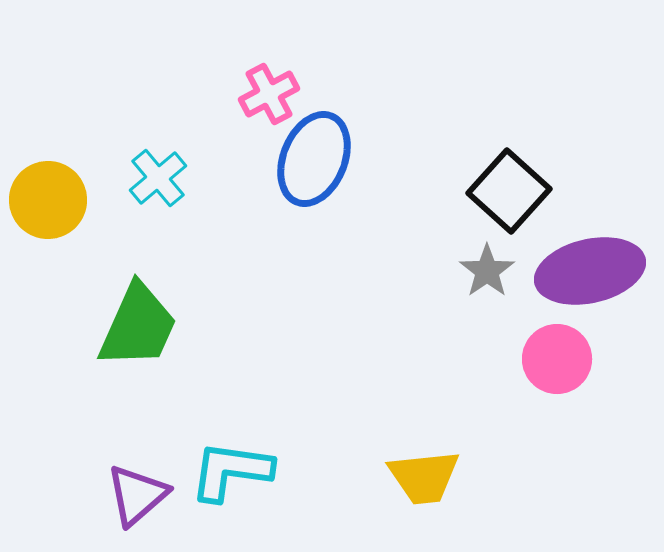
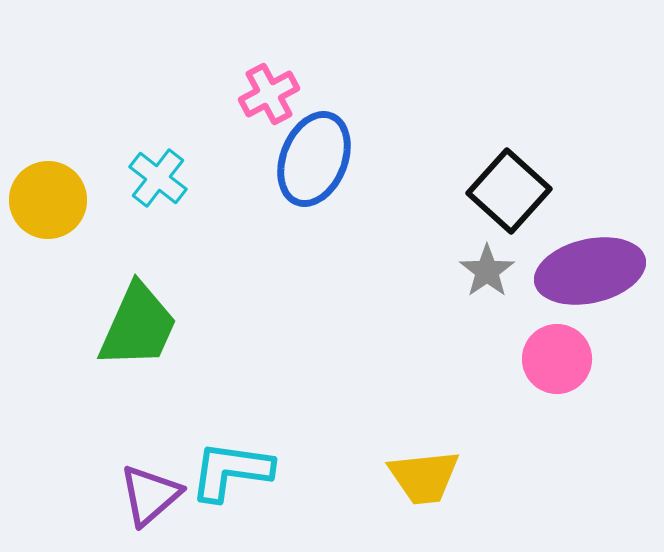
cyan cross: rotated 12 degrees counterclockwise
purple triangle: moved 13 px right
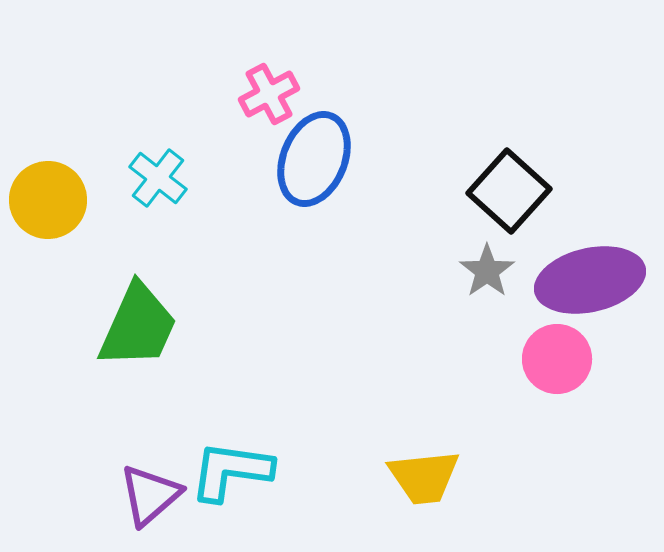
purple ellipse: moved 9 px down
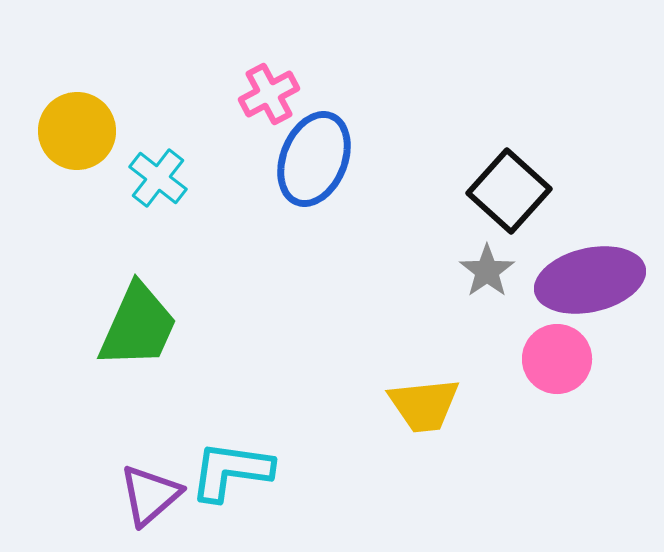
yellow circle: moved 29 px right, 69 px up
yellow trapezoid: moved 72 px up
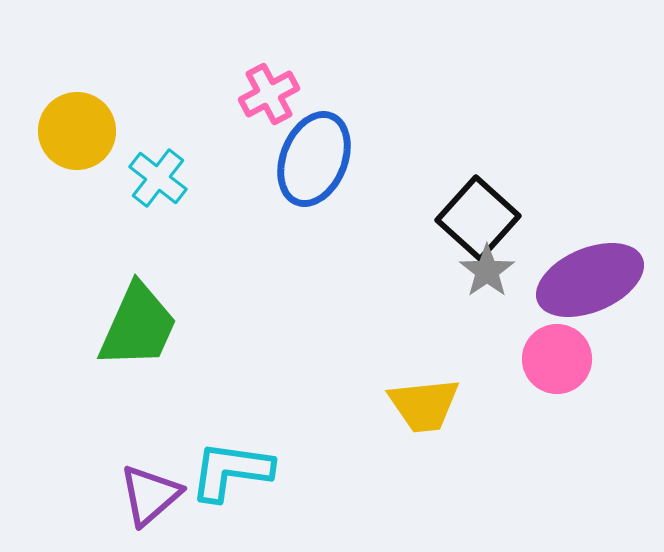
black square: moved 31 px left, 27 px down
purple ellipse: rotated 10 degrees counterclockwise
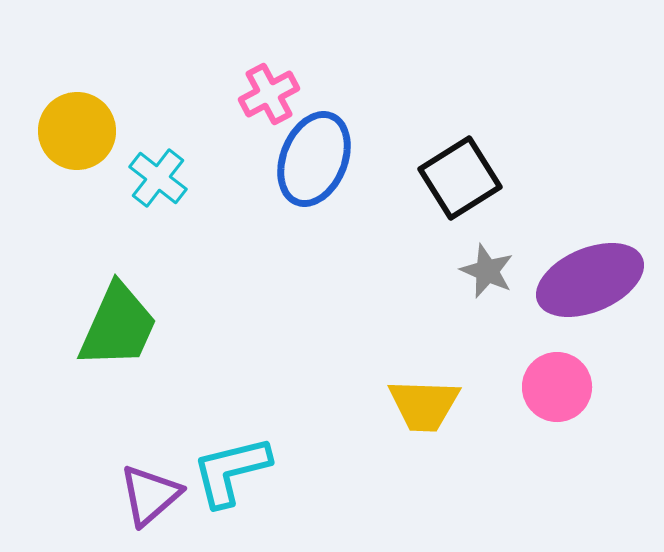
black square: moved 18 px left, 40 px up; rotated 16 degrees clockwise
gray star: rotated 14 degrees counterclockwise
green trapezoid: moved 20 px left
pink circle: moved 28 px down
yellow trapezoid: rotated 8 degrees clockwise
cyan L-shape: rotated 22 degrees counterclockwise
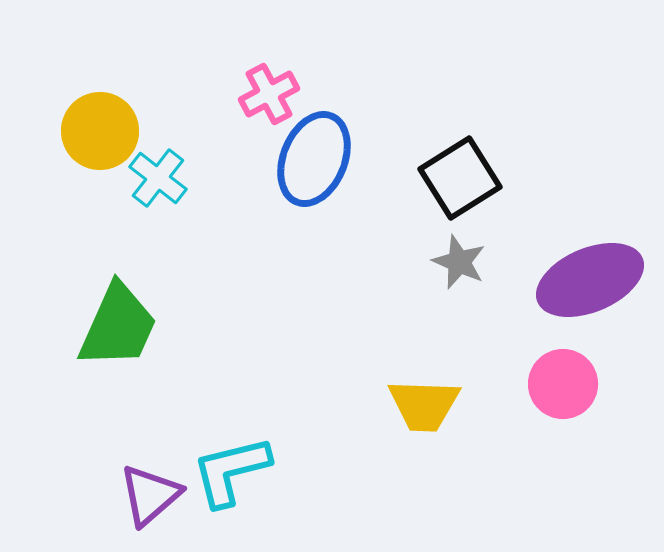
yellow circle: moved 23 px right
gray star: moved 28 px left, 9 px up
pink circle: moved 6 px right, 3 px up
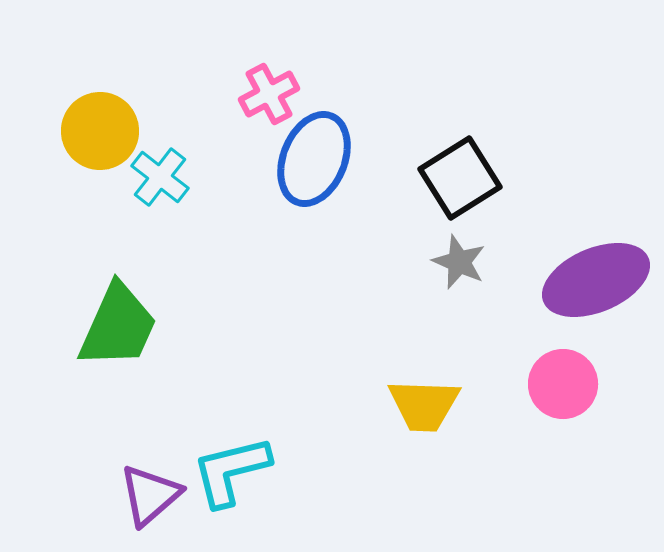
cyan cross: moved 2 px right, 1 px up
purple ellipse: moved 6 px right
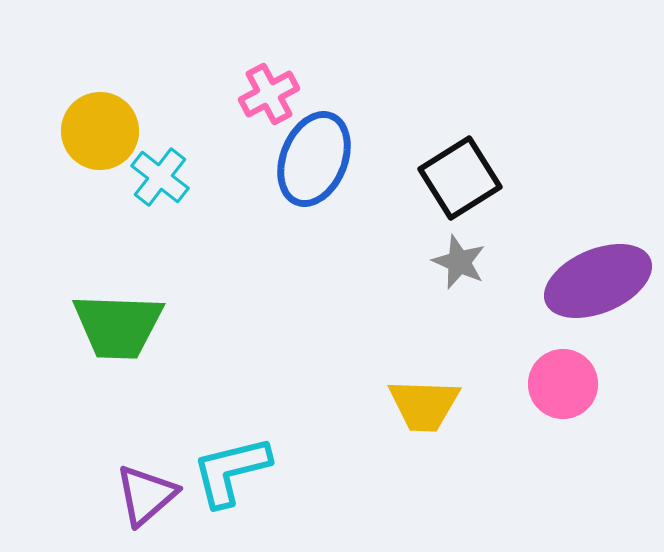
purple ellipse: moved 2 px right, 1 px down
green trapezoid: rotated 68 degrees clockwise
purple triangle: moved 4 px left
